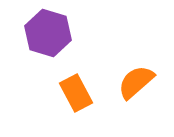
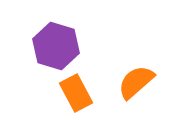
purple hexagon: moved 8 px right, 13 px down
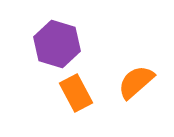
purple hexagon: moved 1 px right, 2 px up
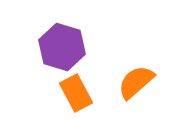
purple hexagon: moved 5 px right, 3 px down
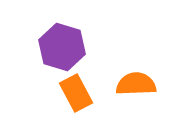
orange semicircle: moved 2 px down; rotated 39 degrees clockwise
